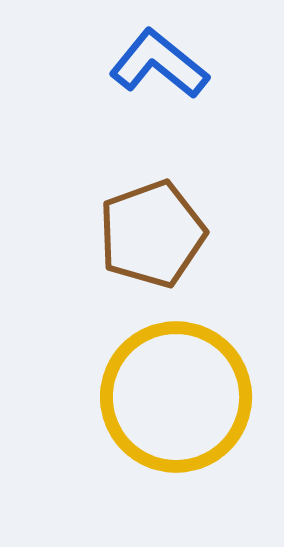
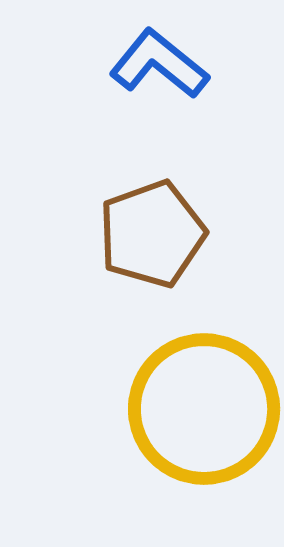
yellow circle: moved 28 px right, 12 px down
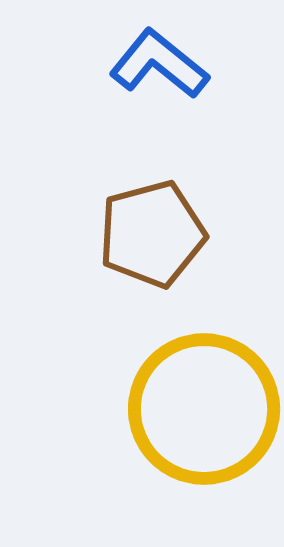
brown pentagon: rotated 5 degrees clockwise
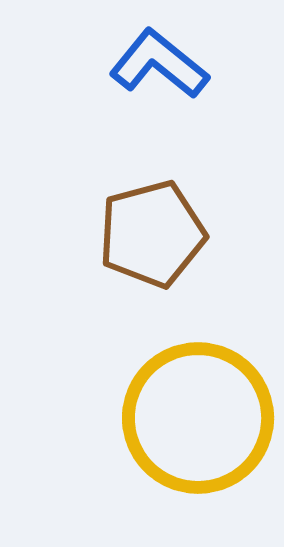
yellow circle: moved 6 px left, 9 px down
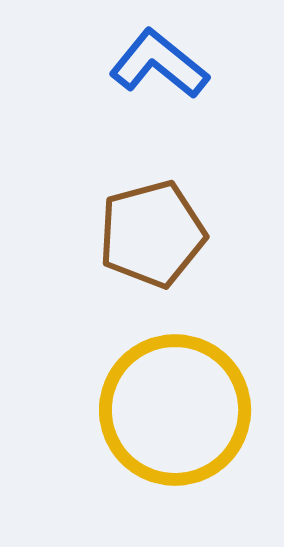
yellow circle: moved 23 px left, 8 px up
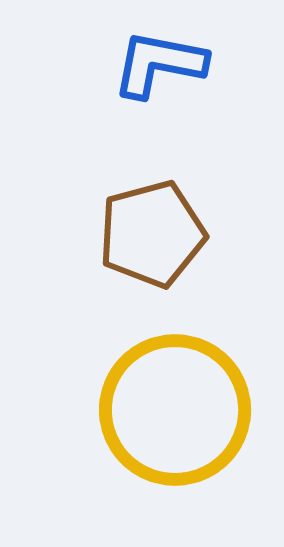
blue L-shape: rotated 28 degrees counterclockwise
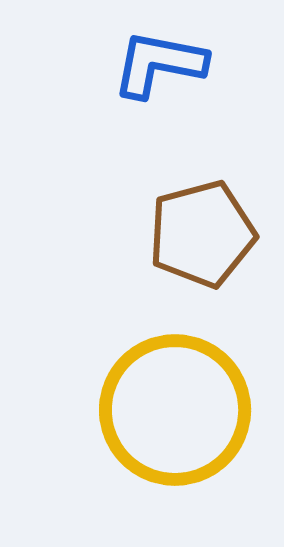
brown pentagon: moved 50 px right
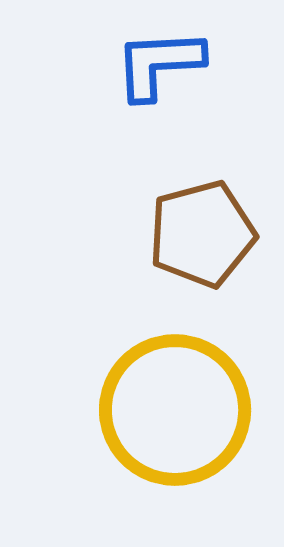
blue L-shape: rotated 14 degrees counterclockwise
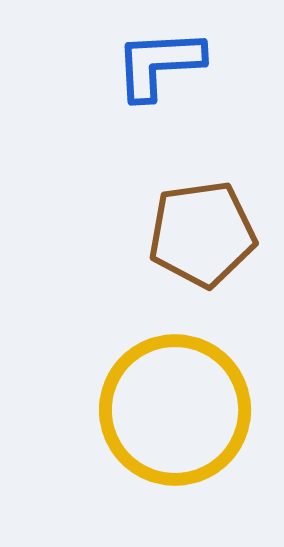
brown pentagon: rotated 7 degrees clockwise
